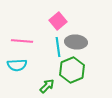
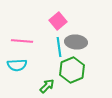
cyan line: moved 1 px right
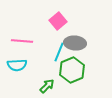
gray ellipse: moved 1 px left, 1 px down
cyan line: moved 5 px down; rotated 30 degrees clockwise
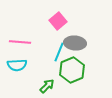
pink line: moved 2 px left, 1 px down
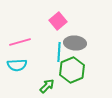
pink line: rotated 20 degrees counterclockwise
cyan line: rotated 18 degrees counterclockwise
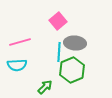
green arrow: moved 2 px left, 1 px down
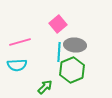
pink square: moved 3 px down
gray ellipse: moved 2 px down
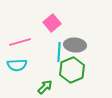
pink square: moved 6 px left, 1 px up
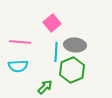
pink line: rotated 20 degrees clockwise
cyan line: moved 3 px left
cyan semicircle: moved 1 px right, 1 px down
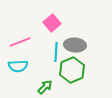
pink line: rotated 25 degrees counterclockwise
